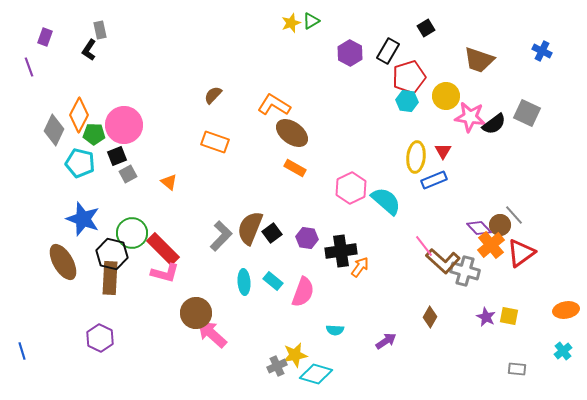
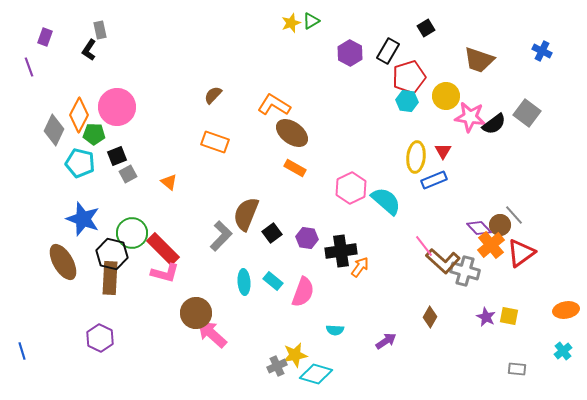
gray square at (527, 113): rotated 12 degrees clockwise
pink circle at (124, 125): moved 7 px left, 18 px up
brown semicircle at (250, 228): moved 4 px left, 14 px up
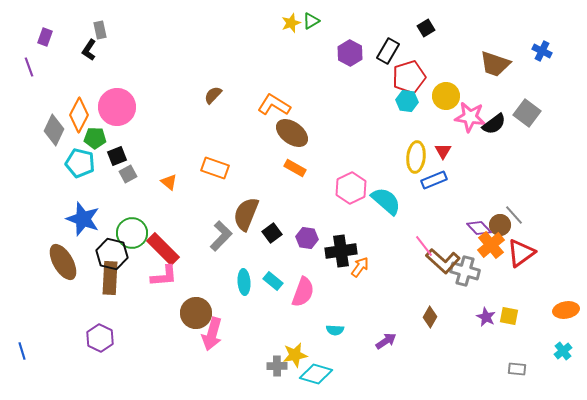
brown trapezoid at (479, 60): moved 16 px right, 4 px down
green pentagon at (94, 134): moved 1 px right, 4 px down
orange rectangle at (215, 142): moved 26 px down
pink L-shape at (165, 273): moved 1 px left, 3 px down; rotated 20 degrees counterclockwise
pink arrow at (212, 334): rotated 116 degrees counterclockwise
gray cross at (277, 366): rotated 24 degrees clockwise
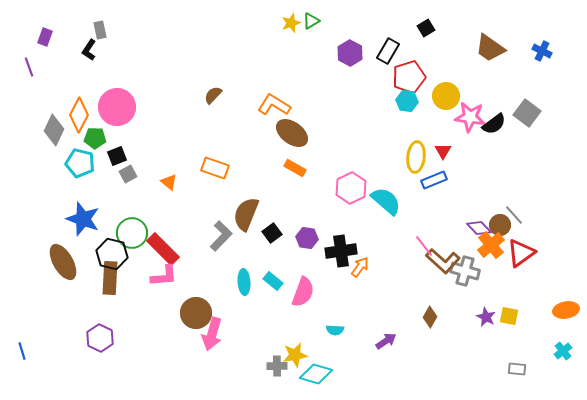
brown trapezoid at (495, 64): moved 5 px left, 16 px up; rotated 16 degrees clockwise
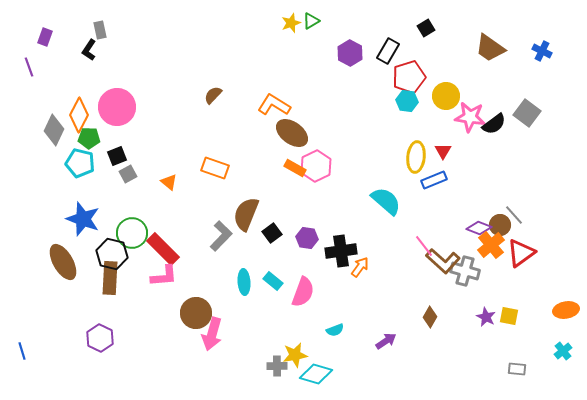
green pentagon at (95, 138): moved 6 px left
pink hexagon at (351, 188): moved 35 px left, 22 px up
purple diamond at (479, 228): rotated 25 degrees counterclockwise
cyan semicircle at (335, 330): rotated 24 degrees counterclockwise
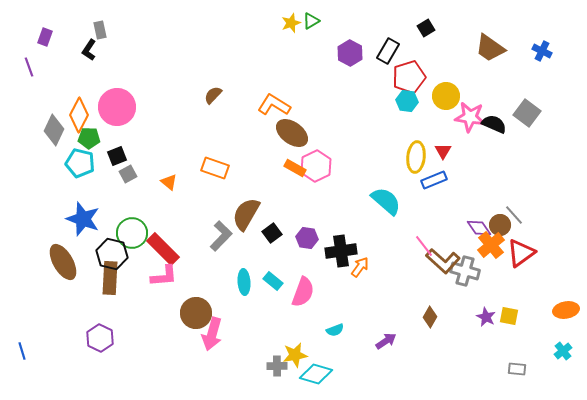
black semicircle at (494, 124): rotated 120 degrees counterclockwise
brown semicircle at (246, 214): rotated 8 degrees clockwise
purple diamond at (479, 228): rotated 35 degrees clockwise
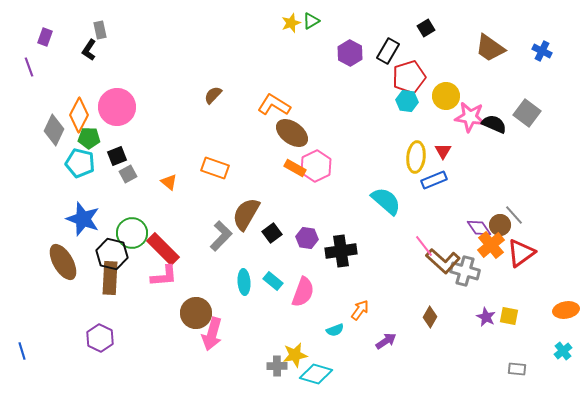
orange arrow at (360, 267): moved 43 px down
